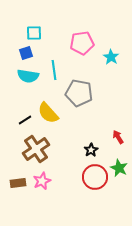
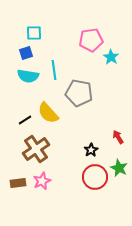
pink pentagon: moved 9 px right, 3 px up
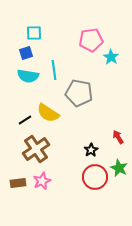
yellow semicircle: rotated 15 degrees counterclockwise
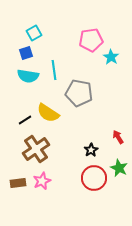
cyan square: rotated 28 degrees counterclockwise
red circle: moved 1 px left, 1 px down
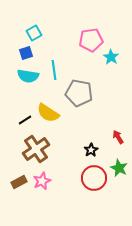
brown rectangle: moved 1 px right, 1 px up; rotated 21 degrees counterclockwise
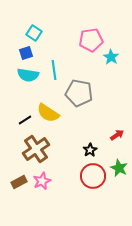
cyan square: rotated 28 degrees counterclockwise
cyan semicircle: moved 1 px up
red arrow: moved 1 px left, 2 px up; rotated 88 degrees clockwise
black star: moved 1 px left
red circle: moved 1 px left, 2 px up
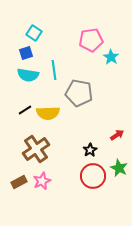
yellow semicircle: rotated 35 degrees counterclockwise
black line: moved 10 px up
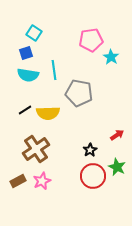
green star: moved 2 px left, 1 px up
brown rectangle: moved 1 px left, 1 px up
